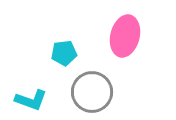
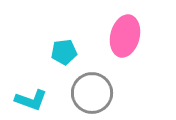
cyan pentagon: moved 1 px up
gray circle: moved 1 px down
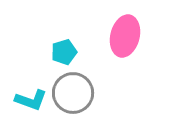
cyan pentagon: rotated 10 degrees counterclockwise
gray circle: moved 19 px left
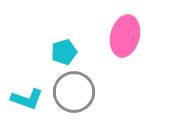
gray circle: moved 1 px right, 1 px up
cyan L-shape: moved 4 px left, 1 px up
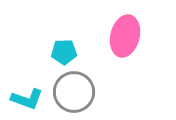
cyan pentagon: rotated 15 degrees clockwise
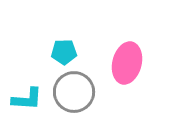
pink ellipse: moved 2 px right, 27 px down
cyan L-shape: rotated 16 degrees counterclockwise
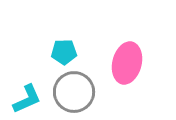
cyan L-shape: rotated 28 degrees counterclockwise
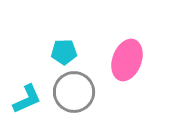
pink ellipse: moved 3 px up; rotated 6 degrees clockwise
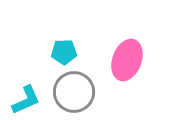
cyan L-shape: moved 1 px left, 1 px down
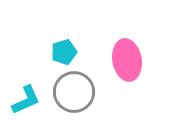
cyan pentagon: rotated 15 degrees counterclockwise
pink ellipse: rotated 30 degrees counterclockwise
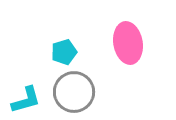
pink ellipse: moved 1 px right, 17 px up
cyan L-shape: rotated 8 degrees clockwise
